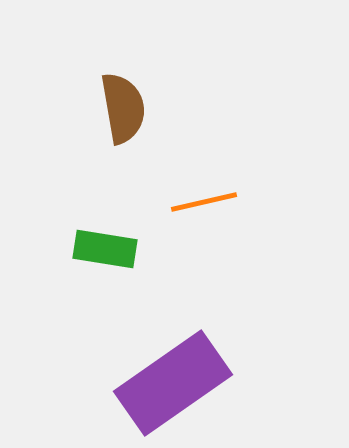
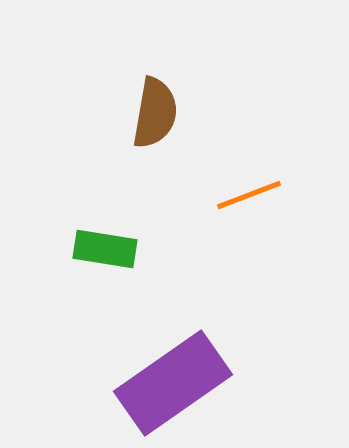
brown semicircle: moved 32 px right, 5 px down; rotated 20 degrees clockwise
orange line: moved 45 px right, 7 px up; rotated 8 degrees counterclockwise
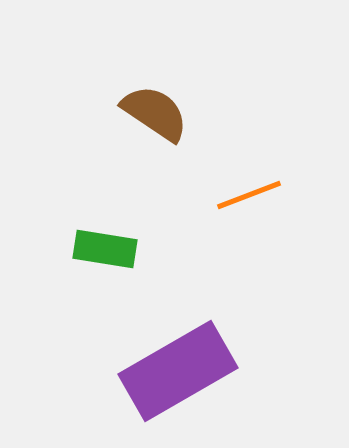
brown semicircle: rotated 66 degrees counterclockwise
purple rectangle: moved 5 px right, 12 px up; rotated 5 degrees clockwise
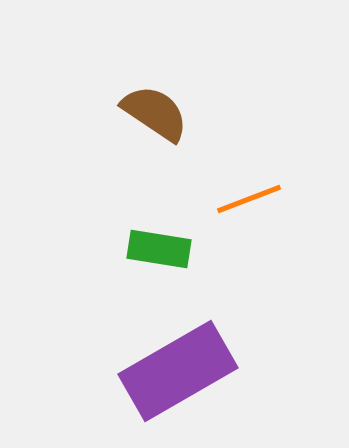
orange line: moved 4 px down
green rectangle: moved 54 px right
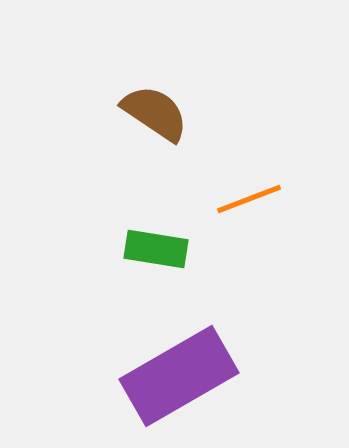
green rectangle: moved 3 px left
purple rectangle: moved 1 px right, 5 px down
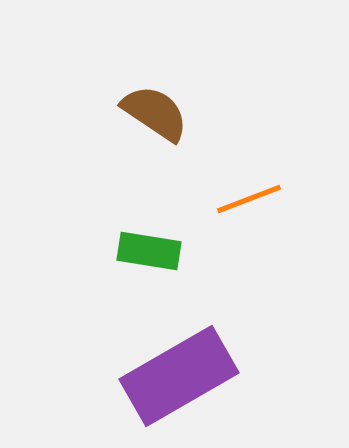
green rectangle: moved 7 px left, 2 px down
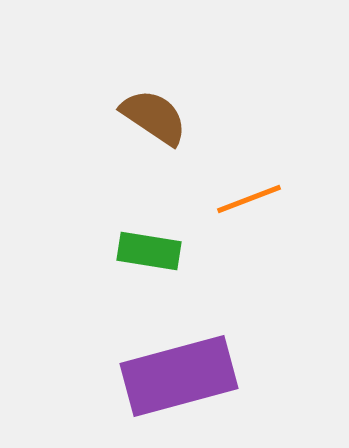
brown semicircle: moved 1 px left, 4 px down
purple rectangle: rotated 15 degrees clockwise
